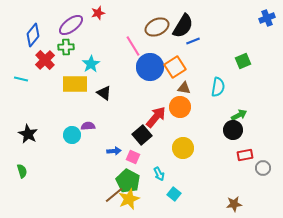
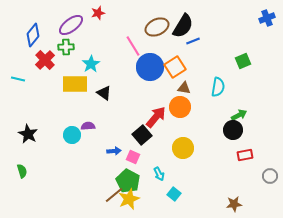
cyan line: moved 3 px left
gray circle: moved 7 px right, 8 px down
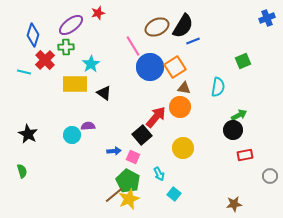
blue diamond: rotated 20 degrees counterclockwise
cyan line: moved 6 px right, 7 px up
